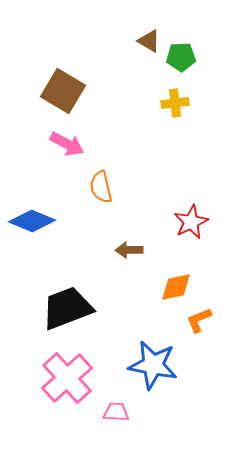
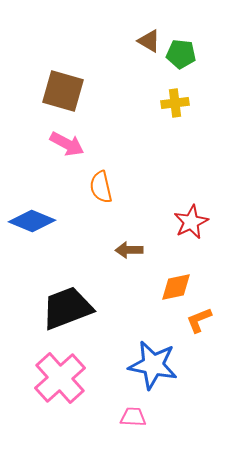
green pentagon: moved 3 px up; rotated 8 degrees clockwise
brown square: rotated 15 degrees counterclockwise
pink cross: moved 7 px left
pink trapezoid: moved 17 px right, 5 px down
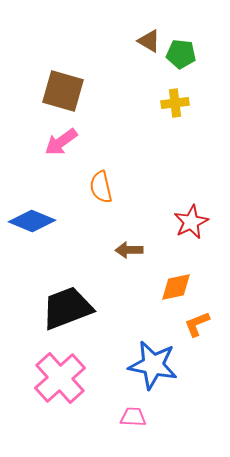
pink arrow: moved 6 px left, 2 px up; rotated 116 degrees clockwise
orange L-shape: moved 2 px left, 4 px down
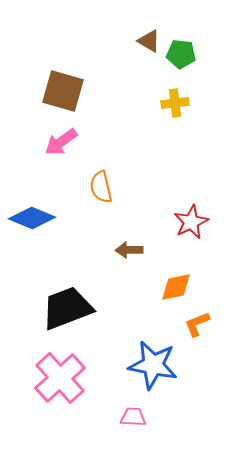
blue diamond: moved 3 px up
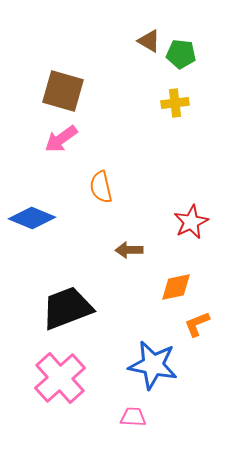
pink arrow: moved 3 px up
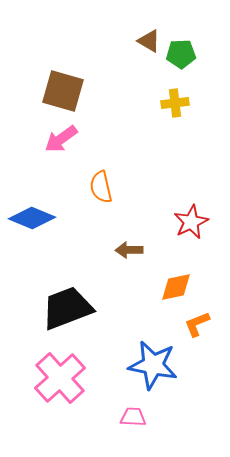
green pentagon: rotated 8 degrees counterclockwise
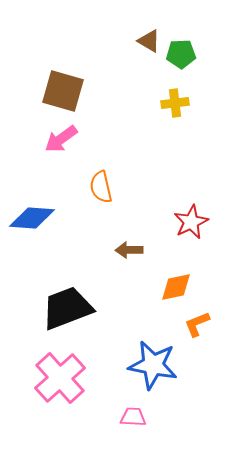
blue diamond: rotated 18 degrees counterclockwise
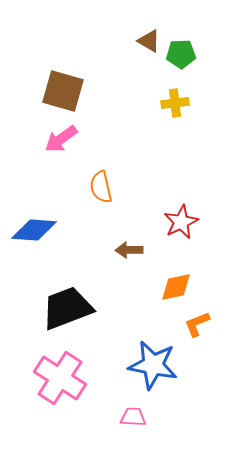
blue diamond: moved 2 px right, 12 px down
red star: moved 10 px left
pink cross: rotated 15 degrees counterclockwise
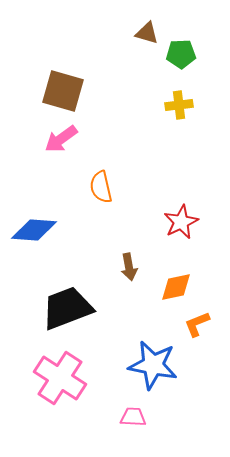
brown triangle: moved 2 px left, 8 px up; rotated 15 degrees counterclockwise
yellow cross: moved 4 px right, 2 px down
brown arrow: moved 17 px down; rotated 100 degrees counterclockwise
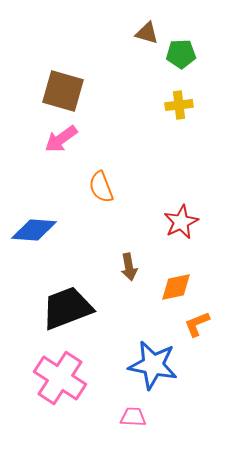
orange semicircle: rotated 8 degrees counterclockwise
